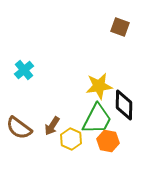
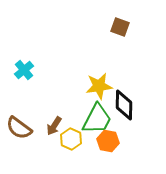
brown arrow: moved 2 px right
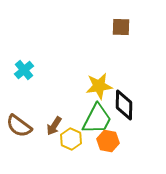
brown square: moved 1 px right; rotated 18 degrees counterclockwise
brown semicircle: moved 2 px up
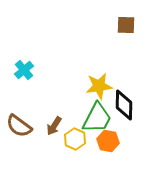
brown square: moved 5 px right, 2 px up
green trapezoid: moved 1 px up
yellow hexagon: moved 4 px right
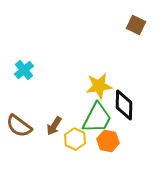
brown square: moved 10 px right; rotated 24 degrees clockwise
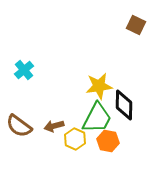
brown arrow: rotated 42 degrees clockwise
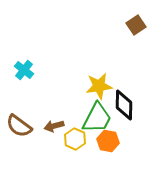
brown square: rotated 30 degrees clockwise
cyan cross: rotated 12 degrees counterclockwise
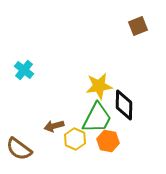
brown square: moved 2 px right, 1 px down; rotated 12 degrees clockwise
brown semicircle: moved 23 px down
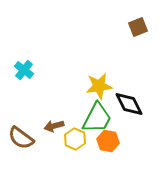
brown square: moved 1 px down
black diamond: moved 5 px right, 1 px up; rotated 28 degrees counterclockwise
brown semicircle: moved 2 px right, 11 px up
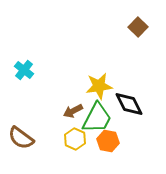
brown square: rotated 24 degrees counterclockwise
brown arrow: moved 19 px right, 15 px up; rotated 12 degrees counterclockwise
